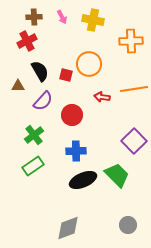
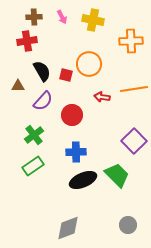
red cross: rotated 18 degrees clockwise
black semicircle: moved 2 px right
blue cross: moved 1 px down
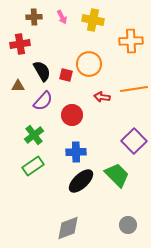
red cross: moved 7 px left, 3 px down
black ellipse: moved 2 px left, 1 px down; rotated 20 degrees counterclockwise
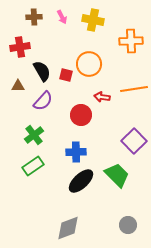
red cross: moved 3 px down
red circle: moved 9 px right
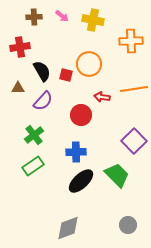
pink arrow: moved 1 px up; rotated 24 degrees counterclockwise
brown triangle: moved 2 px down
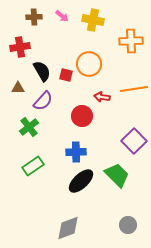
red circle: moved 1 px right, 1 px down
green cross: moved 5 px left, 8 px up
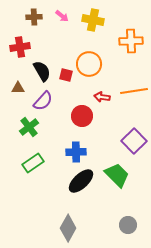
orange line: moved 2 px down
green rectangle: moved 3 px up
gray diamond: rotated 40 degrees counterclockwise
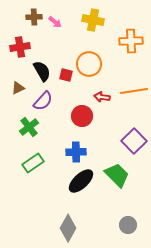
pink arrow: moved 7 px left, 6 px down
brown triangle: rotated 24 degrees counterclockwise
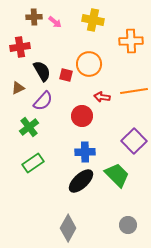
blue cross: moved 9 px right
